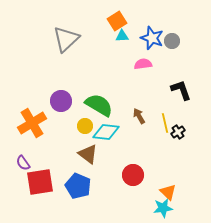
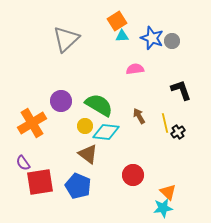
pink semicircle: moved 8 px left, 5 px down
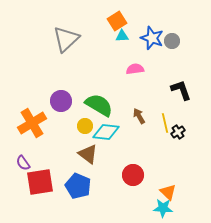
cyan star: rotated 12 degrees clockwise
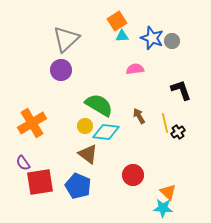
purple circle: moved 31 px up
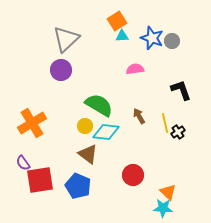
red square: moved 2 px up
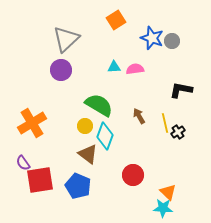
orange square: moved 1 px left, 1 px up
cyan triangle: moved 8 px left, 31 px down
black L-shape: rotated 60 degrees counterclockwise
cyan diamond: moved 1 px left, 4 px down; rotated 76 degrees counterclockwise
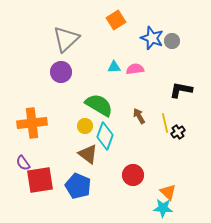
purple circle: moved 2 px down
orange cross: rotated 24 degrees clockwise
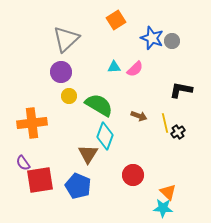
pink semicircle: rotated 144 degrees clockwise
brown arrow: rotated 140 degrees clockwise
yellow circle: moved 16 px left, 30 px up
brown triangle: rotated 25 degrees clockwise
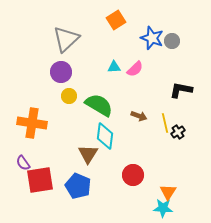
orange cross: rotated 16 degrees clockwise
cyan diamond: rotated 12 degrees counterclockwise
orange triangle: rotated 18 degrees clockwise
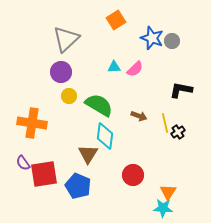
red square: moved 4 px right, 6 px up
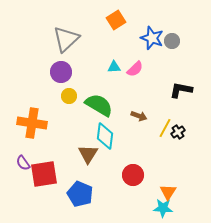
yellow line: moved 5 px down; rotated 42 degrees clockwise
blue pentagon: moved 2 px right, 8 px down
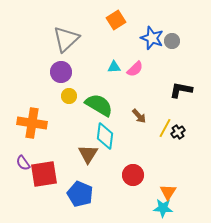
brown arrow: rotated 28 degrees clockwise
